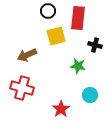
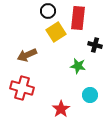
yellow square: moved 4 px up; rotated 18 degrees counterclockwise
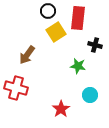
brown arrow: rotated 30 degrees counterclockwise
red cross: moved 6 px left
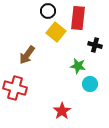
yellow square: rotated 18 degrees counterclockwise
red cross: moved 1 px left
cyan circle: moved 11 px up
red star: moved 1 px right, 2 px down
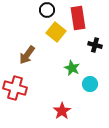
black circle: moved 1 px left, 1 px up
red rectangle: rotated 15 degrees counterclockwise
green star: moved 6 px left, 2 px down; rotated 14 degrees clockwise
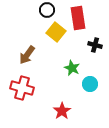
red cross: moved 7 px right
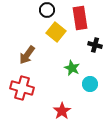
red rectangle: moved 2 px right
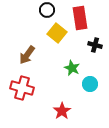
yellow square: moved 1 px right, 1 px down
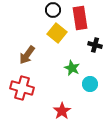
black circle: moved 6 px right
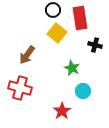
cyan circle: moved 7 px left, 7 px down
red cross: moved 2 px left
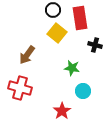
green star: rotated 14 degrees counterclockwise
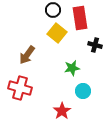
green star: rotated 21 degrees counterclockwise
